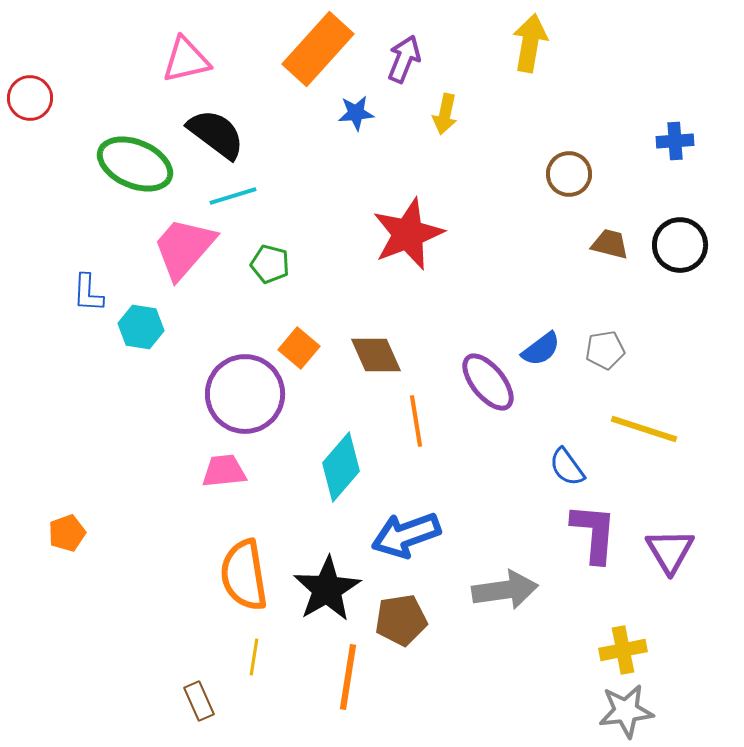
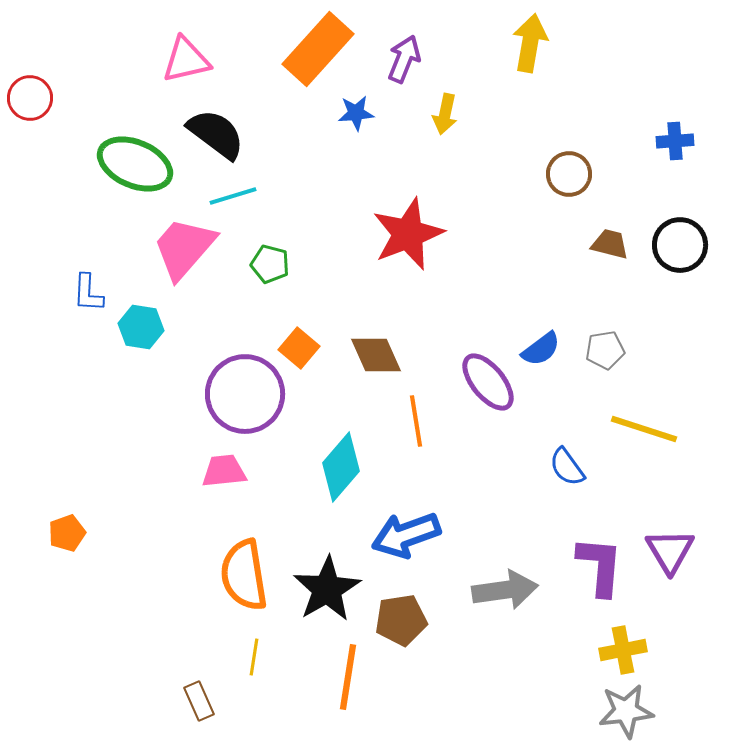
purple L-shape at (594, 533): moved 6 px right, 33 px down
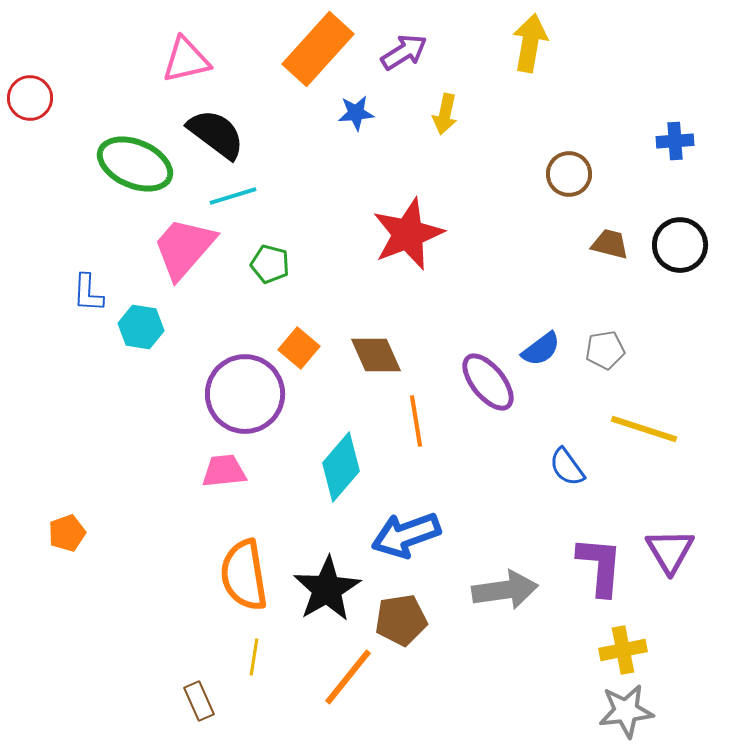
purple arrow at (404, 59): moved 7 px up; rotated 36 degrees clockwise
orange line at (348, 677): rotated 30 degrees clockwise
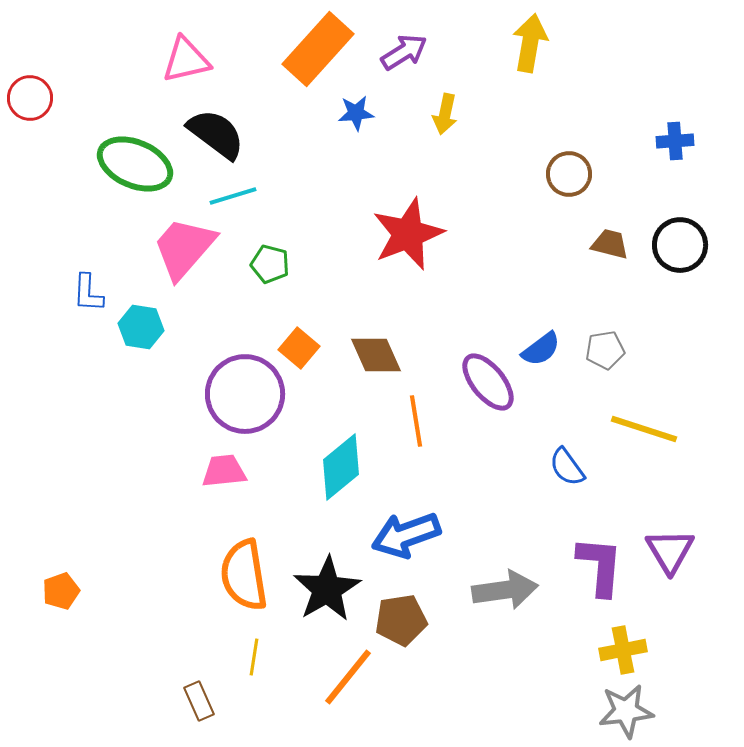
cyan diamond at (341, 467): rotated 10 degrees clockwise
orange pentagon at (67, 533): moved 6 px left, 58 px down
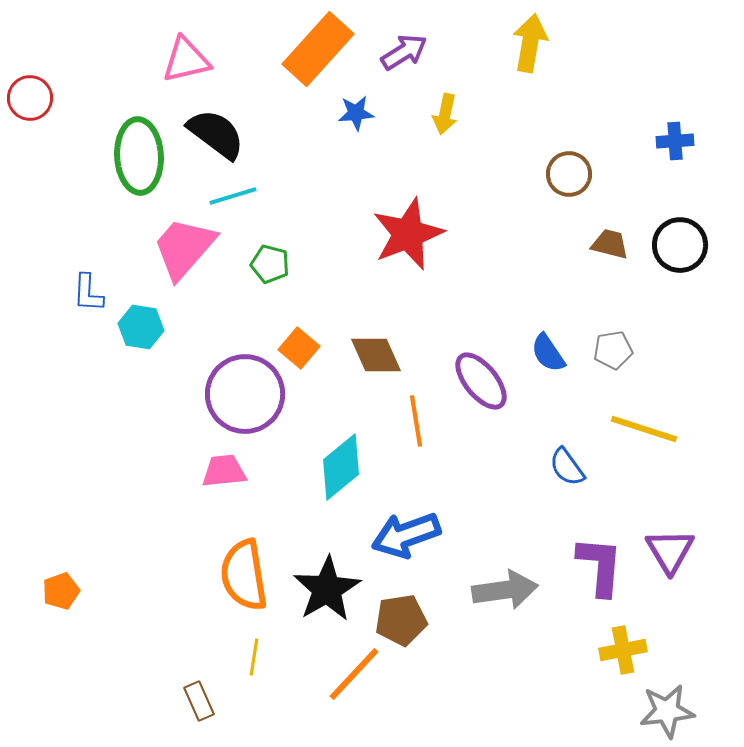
green ellipse at (135, 164): moved 4 px right, 8 px up; rotated 64 degrees clockwise
blue semicircle at (541, 349): moved 7 px right, 4 px down; rotated 93 degrees clockwise
gray pentagon at (605, 350): moved 8 px right
purple ellipse at (488, 382): moved 7 px left, 1 px up
orange line at (348, 677): moved 6 px right, 3 px up; rotated 4 degrees clockwise
gray star at (626, 711): moved 41 px right
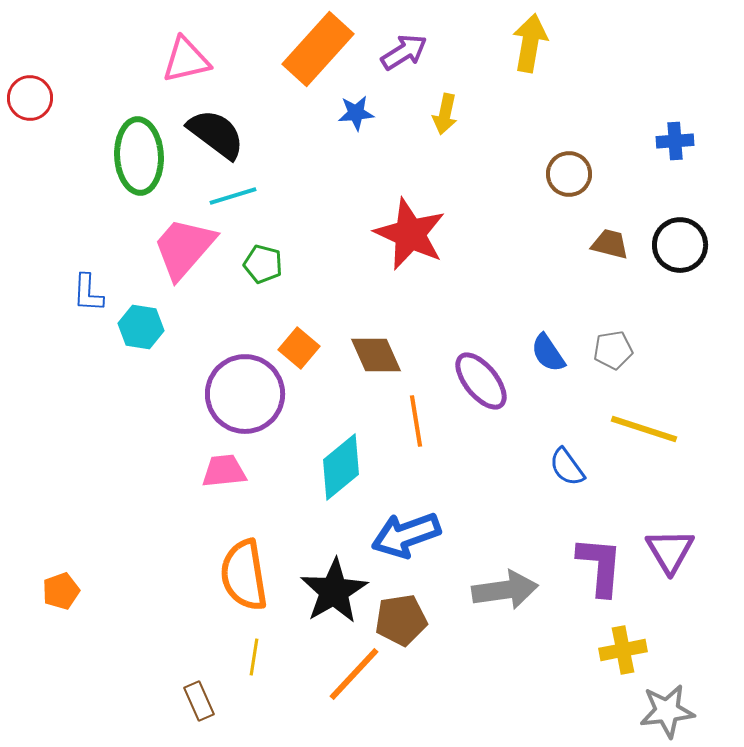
red star at (408, 234): moved 2 px right; rotated 26 degrees counterclockwise
green pentagon at (270, 264): moved 7 px left
black star at (327, 589): moved 7 px right, 2 px down
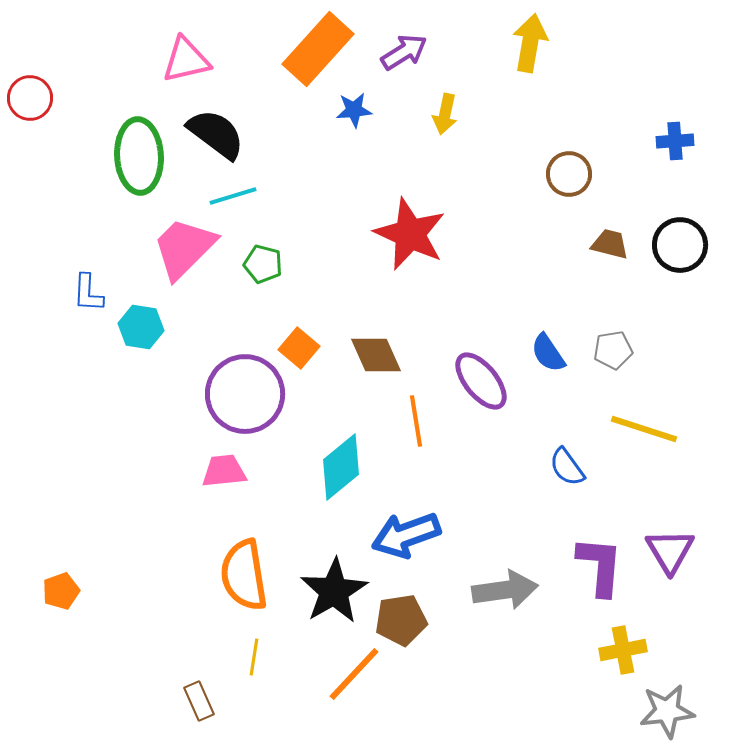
blue star at (356, 113): moved 2 px left, 3 px up
pink trapezoid at (184, 248): rotated 4 degrees clockwise
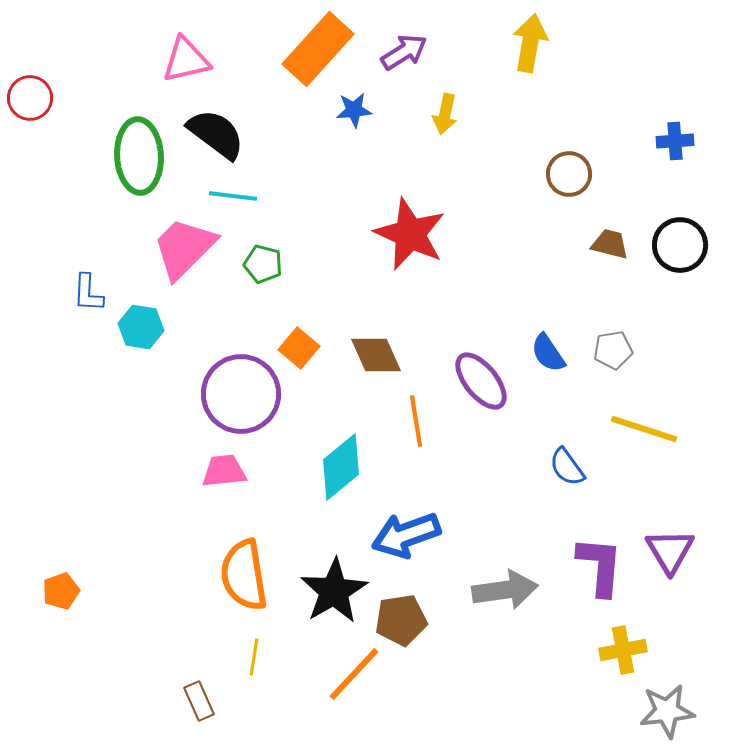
cyan line at (233, 196): rotated 24 degrees clockwise
purple circle at (245, 394): moved 4 px left
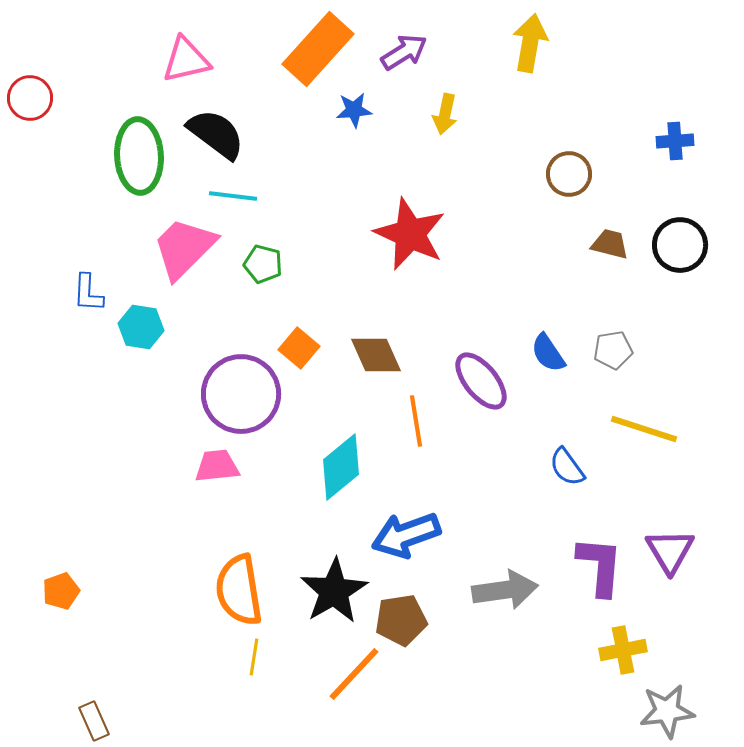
pink trapezoid at (224, 471): moved 7 px left, 5 px up
orange semicircle at (244, 575): moved 5 px left, 15 px down
brown rectangle at (199, 701): moved 105 px left, 20 px down
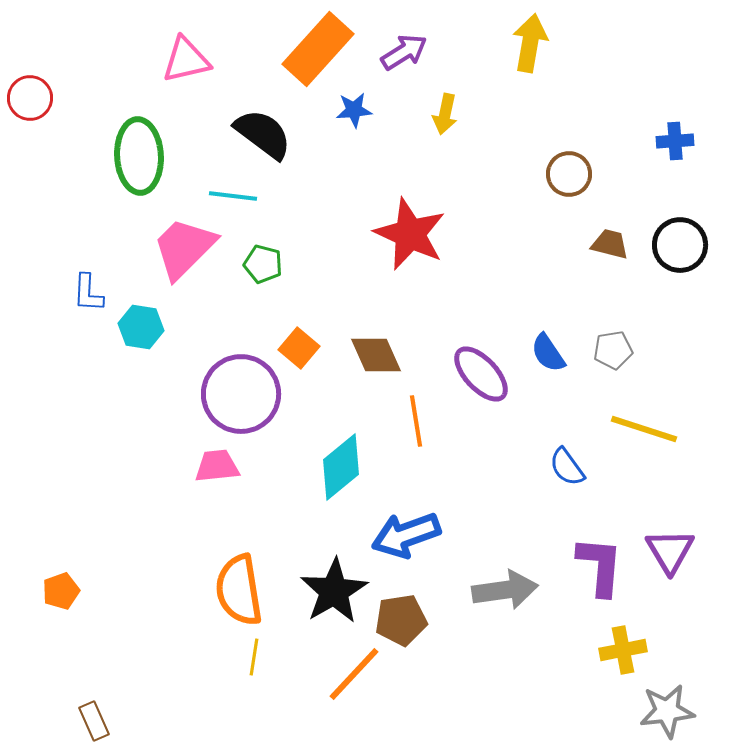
black semicircle at (216, 134): moved 47 px right
purple ellipse at (481, 381): moved 7 px up; rotated 4 degrees counterclockwise
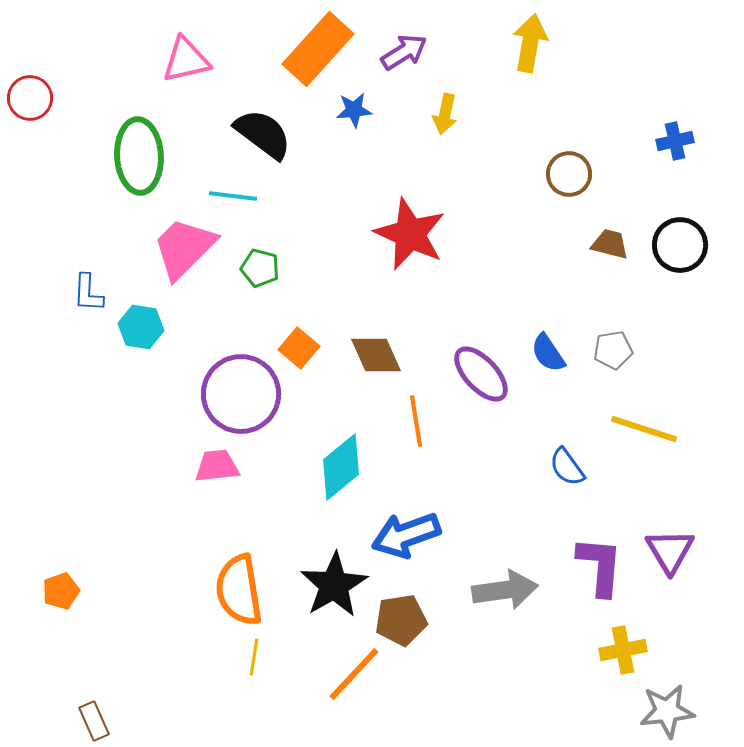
blue cross at (675, 141): rotated 9 degrees counterclockwise
green pentagon at (263, 264): moved 3 px left, 4 px down
black star at (334, 591): moved 6 px up
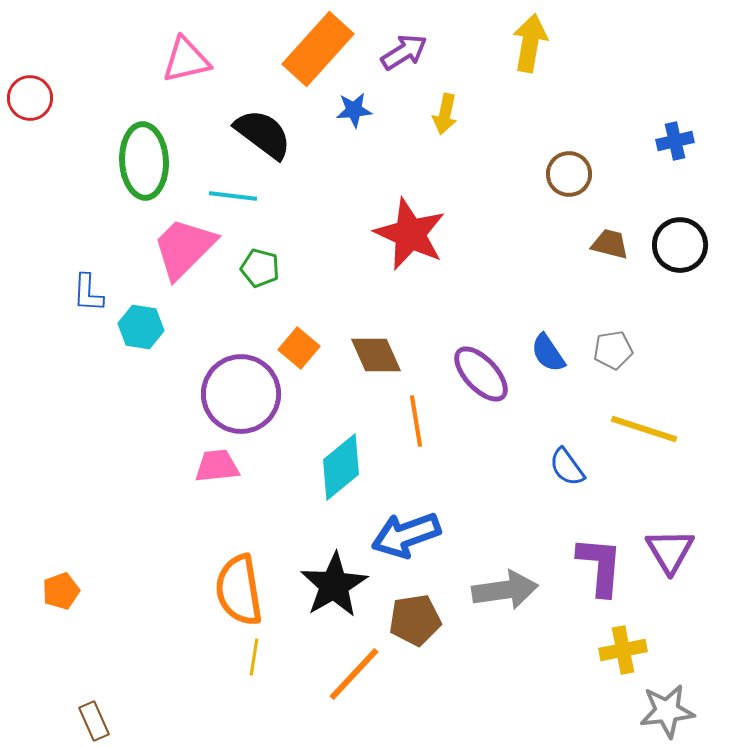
green ellipse at (139, 156): moved 5 px right, 5 px down
brown pentagon at (401, 620): moved 14 px right
